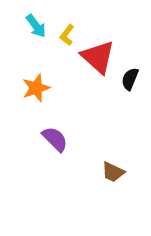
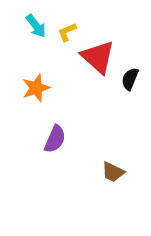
yellow L-shape: moved 3 px up; rotated 30 degrees clockwise
purple semicircle: rotated 68 degrees clockwise
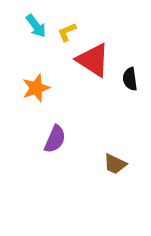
red triangle: moved 5 px left, 3 px down; rotated 9 degrees counterclockwise
black semicircle: rotated 30 degrees counterclockwise
brown trapezoid: moved 2 px right, 8 px up
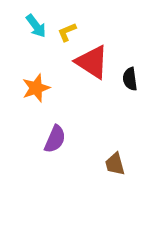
red triangle: moved 1 px left, 2 px down
brown trapezoid: rotated 50 degrees clockwise
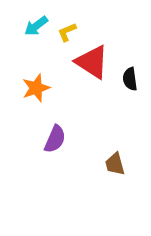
cyan arrow: rotated 90 degrees clockwise
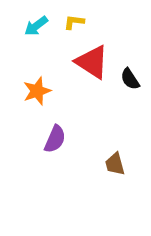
yellow L-shape: moved 7 px right, 10 px up; rotated 30 degrees clockwise
black semicircle: rotated 25 degrees counterclockwise
orange star: moved 1 px right, 3 px down
